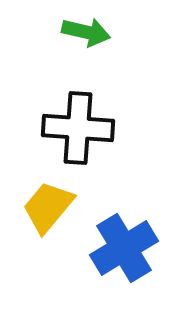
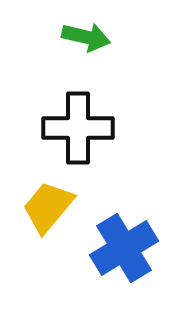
green arrow: moved 5 px down
black cross: rotated 4 degrees counterclockwise
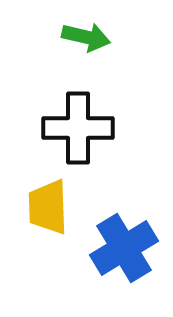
yellow trapezoid: rotated 42 degrees counterclockwise
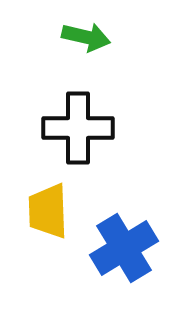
yellow trapezoid: moved 4 px down
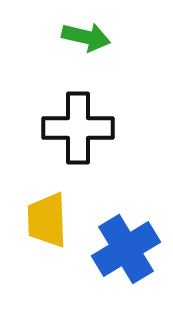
yellow trapezoid: moved 1 px left, 9 px down
blue cross: moved 2 px right, 1 px down
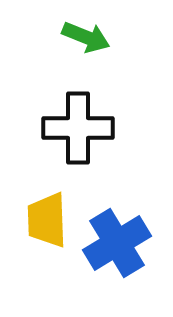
green arrow: rotated 9 degrees clockwise
blue cross: moved 9 px left, 6 px up
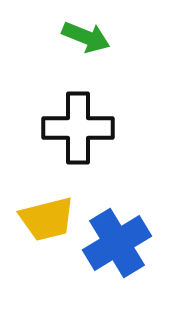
yellow trapezoid: moved 1 px up; rotated 102 degrees counterclockwise
